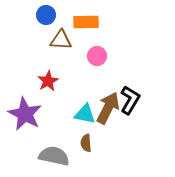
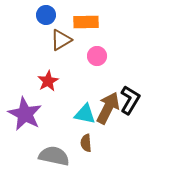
brown triangle: rotated 35 degrees counterclockwise
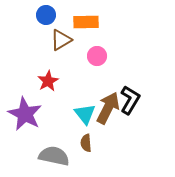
cyan triangle: rotated 40 degrees clockwise
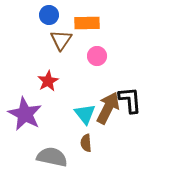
blue circle: moved 3 px right
orange rectangle: moved 1 px right, 1 px down
brown triangle: rotated 25 degrees counterclockwise
black L-shape: rotated 36 degrees counterclockwise
gray semicircle: moved 2 px left, 1 px down
